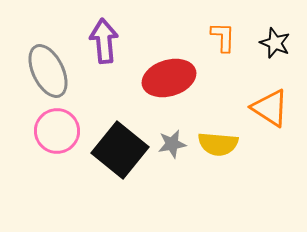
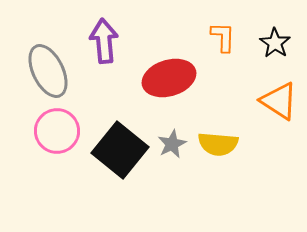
black star: rotated 12 degrees clockwise
orange triangle: moved 9 px right, 7 px up
gray star: rotated 16 degrees counterclockwise
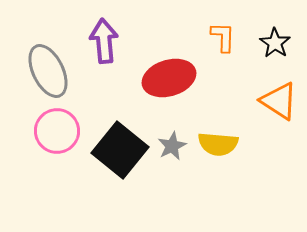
gray star: moved 2 px down
